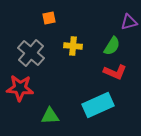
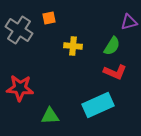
gray cross: moved 12 px left, 23 px up; rotated 8 degrees counterclockwise
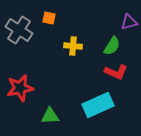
orange square: rotated 24 degrees clockwise
red L-shape: moved 1 px right
red star: rotated 16 degrees counterclockwise
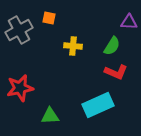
purple triangle: rotated 18 degrees clockwise
gray cross: rotated 28 degrees clockwise
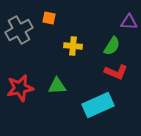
green triangle: moved 7 px right, 30 px up
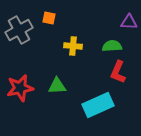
green semicircle: rotated 126 degrees counterclockwise
red L-shape: moved 2 px right; rotated 90 degrees clockwise
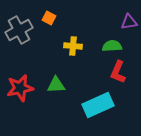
orange square: rotated 16 degrees clockwise
purple triangle: rotated 12 degrees counterclockwise
green triangle: moved 1 px left, 1 px up
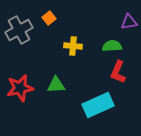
orange square: rotated 24 degrees clockwise
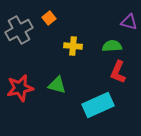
purple triangle: rotated 24 degrees clockwise
green triangle: moved 1 px right; rotated 18 degrees clockwise
